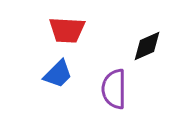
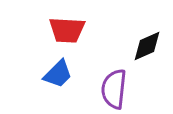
purple semicircle: rotated 6 degrees clockwise
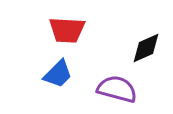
black diamond: moved 1 px left, 2 px down
purple semicircle: moved 3 px right; rotated 99 degrees clockwise
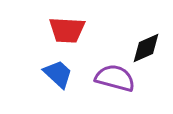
blue trapezoid: rotated 92 degrees counterclockwise
purple semicircle: moved 2 px left, 11 px up
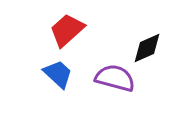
red trapezoid: rotated 135 degrees clockwise
black diamond: moved 1 px right
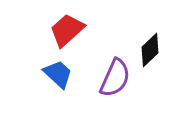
black diamond: moved 3 px right, 2 px down; rotated 20 degrees counterclockwise
purple semicircle: rotated 99 degrees clockwise
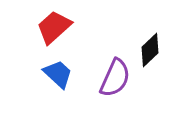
red trapezoid: moved 13 px left, 3 px up
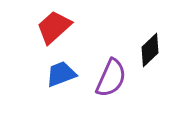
blue trapezoid: moved 3 px right; rotated 64 degrees counterclockwise
purple semicircle: moved 4 px left
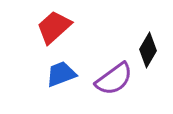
black diamond: moved 2 px left; rotated 16 degrees counterclockwise
purple semicircle: moved 3 px right, 1 px down; rotated 30 degrees clockwise
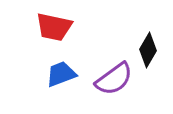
red trapezoid: rotated 126 degrees counterclockwise
